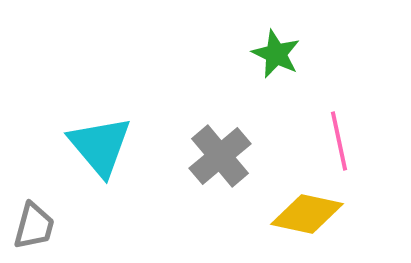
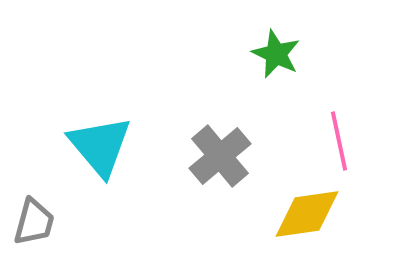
yellow diamond: rotated 20 degrees counterclockwise
gray trapezoid: moved 4 px up
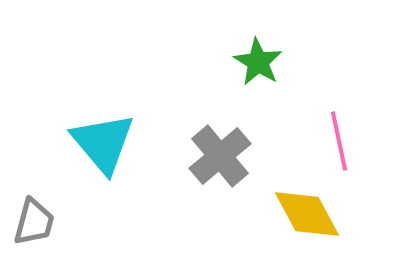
green star: moved 18 px left, 8 px down; rotated 6 degrees clockwise
cyan triangle: moved 3 px right, 3 px up
yellow diamond: rotated 70 degrees clockwise
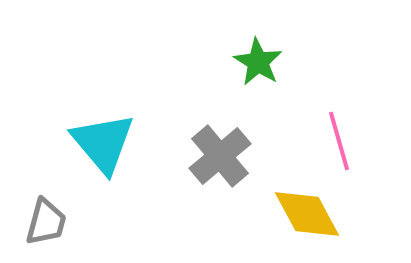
pink line: rotated 4 degrees counterclockwise
gray trapezoid: moved 12 px right
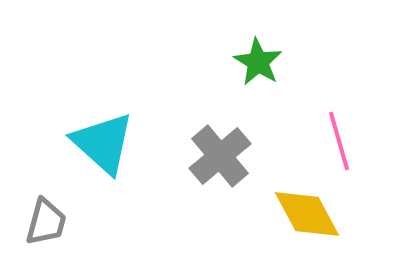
cyan triangle: rotated 8 degrees counterclockwise
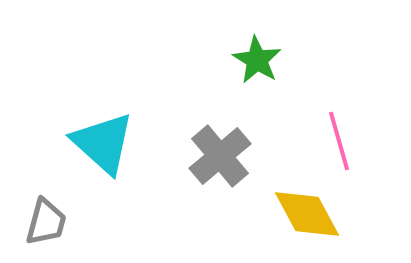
green star: moved 1 px left, 2 px up
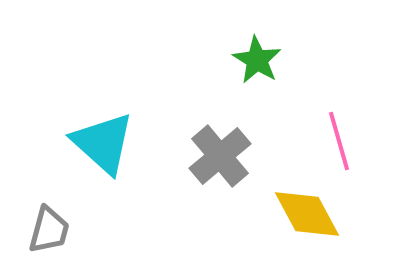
gray trapezoid: moved 3 px right, 8 px down
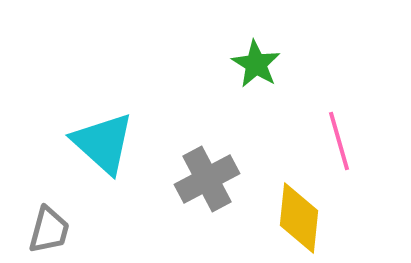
green star: moved 1 px left, 4 px down
gray cross: moved 13 px left, 23 px down; rotated 12 degrees clockwise
yellow diamond: moved 8 px left, 4 px down; rotated 34 degrees clockwise
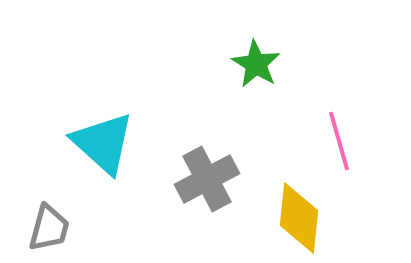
gray trapezoid: moved 2 px up
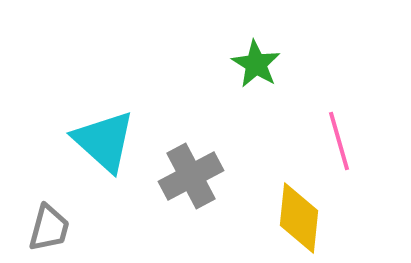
cyan triangle: moved 1 px right, 2 px up
gray cross: moved 16 px left, 3 px up
